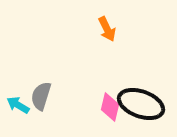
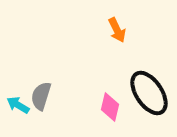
orange arrow: moved 10 px right, 1 px down
black ellipse: moved 8 px right, 11 px up; rotated 36 degrees clockwise
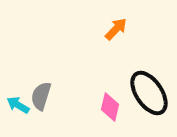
orange arrow: moved 1 px left, 1 px up; rotated 110 degrees counterclockwise
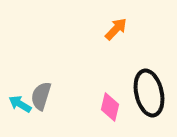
black ellipse: rotated 21 degrees clockwise
cyan arrow: moved 2 px right, 1 px up
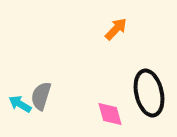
pink diamond: moved 7 px down; rotated 28 degrees counterclockwise
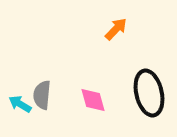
gray semicircle: moved 1 px right, 1 px up; rotated 12 degrees counterclockwise
pink diamond: moved 17 px left, 14 px up
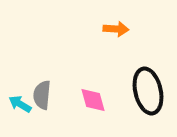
orange arrow: rotated 50 degrees clockwise
black ellipse: moved 1 px left, 2 px up
